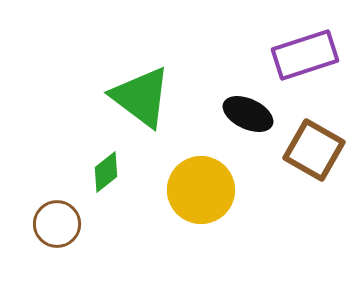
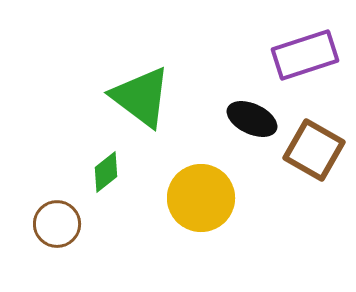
black ellipse: moved 4 px right, 5 px down
yellow circle: moved 8 px down
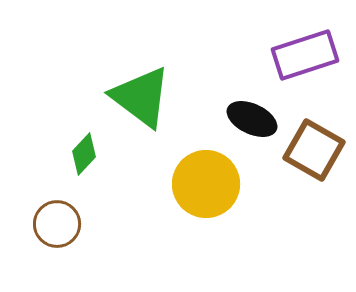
green diamond: moved 22 px left, 18 px up; rotated 9 degrees counterclockwise
yellow circle: moved 5 px right, 14 px up
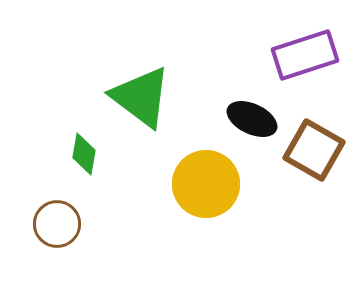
green diamond: rotated 33 degrees counterclockwise
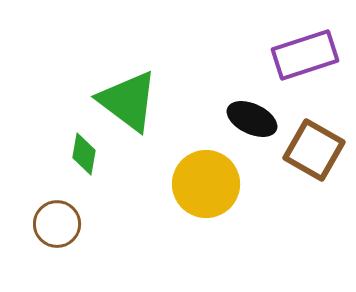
green triangle: moved 13 px left, 4 px down
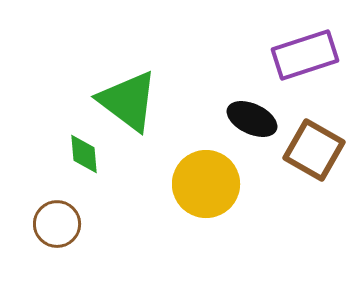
green diamond: rotated 15 degrees counterclockwise
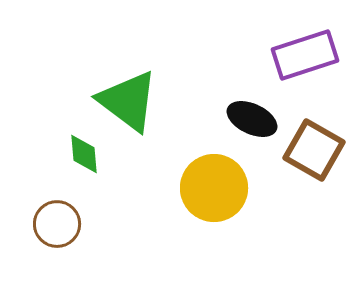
yellow circle: moved 8 px right, 4 px down
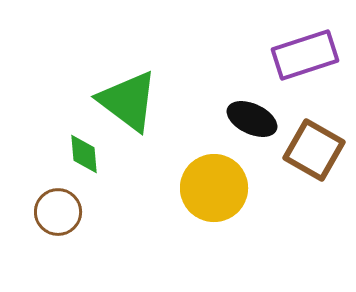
brown circle: moved 1 px right, 12 px up
